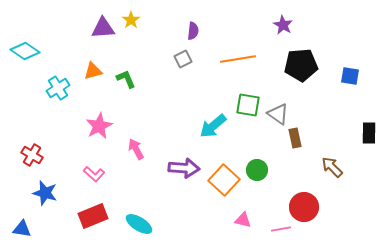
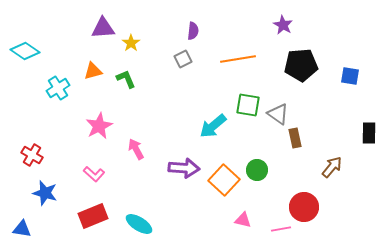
yellow star: moved 23 px down
brown arrow: rotated 85 degrees clockwise
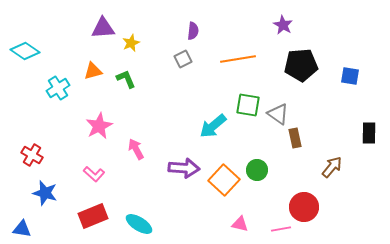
yellow star: rotated 12 degrees clockwise
pink triangle: moved 3 px left, 4 px down
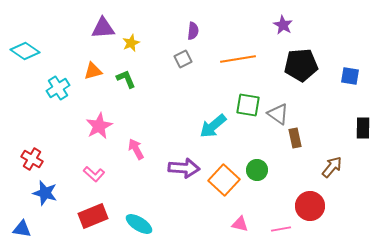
black rectangle: moved 6 px left, 5 px up
red cross: moved 4 px down
red circle: moved 6 px right, 1 px up
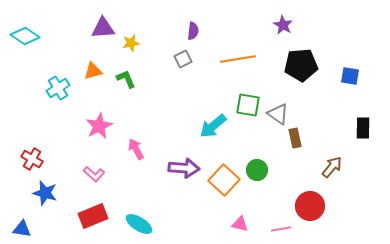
yellow star: rotated 12 degrees clockwise
cyan diamond: moved 15 px up
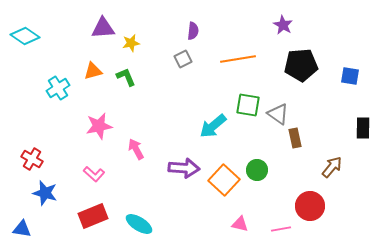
green L-shape: moved 2 px up
pink star: rotated 16 degrees clockwise
